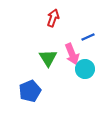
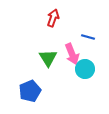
blue line: rotated 40 degrees clockwise
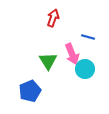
green triangle: moved 3 px down
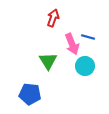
pink arrow: moved 10 px up
cyan circle: moved 3 px up
blue pentagon: moved 3 px down; rotated 30 degrees clockwise
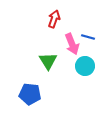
red arrow: moved 1 px right, 1 px down
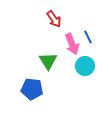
red arrow: rotated 126 degrees clockwise
blue line: rotated 48 degrees clockwise
blue pentagon: moved 2 px right, 5 px up
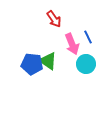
green triangle: rotated 24 degrees counterclockwise
cyan circle: moved 1 px right, 2 px up
blue pentagon: moved 25 px up
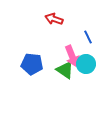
red arrow: rotated 144 degrees clockwise
pink arrow: moved 12 px down
green triangle: moved 17 px right, 9 px down
